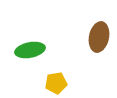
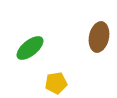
green ellipse: moved 2 px up; rotated 28 degrees counterclockwise
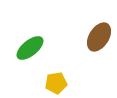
brown ellipse: rotated 20 degrees clockwise
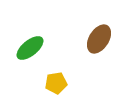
brown ellipse: moved 2 px down
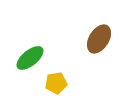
green ellipse: moved 10 px down
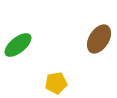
green ellipse: moved 12 px left, 13 px up
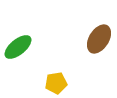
green ellipse: moved 2 px down
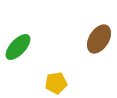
green ellipse: rotated 8 degrees counterclockwise
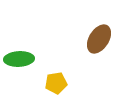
green ellipse: moved 1 px right, 12 px down; rotated 44 degrees clockwise
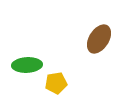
green ellipse: moved 8 px right, 6 px down
